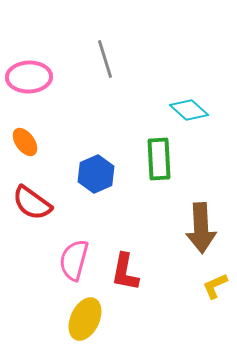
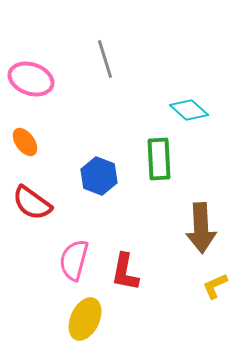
pink ellipse: moved 2 px right, 2 px down; rotated 21 degrees clockwise
blue hexagon: moved 3 px right, 2 px down; rotated 15 degrees counterclockwise
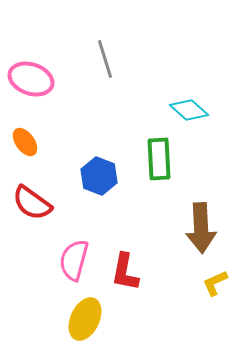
yellow L-shape: moved 3 px up
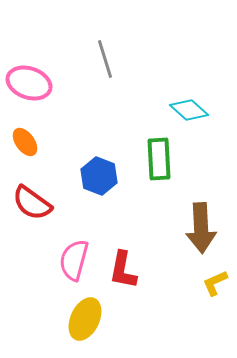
pink ellipse: moved 2 px left, 4 px down
red L-shape: moved 2 px left, 2 px up
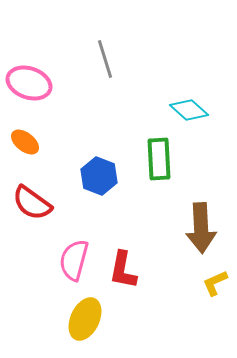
orange ellipse: rotated 16 degrees counterclockwise
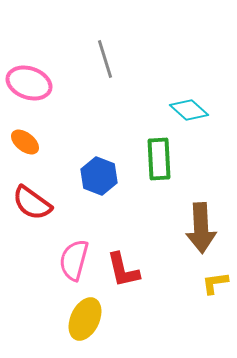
red L-shape: rotated 24 degrees counterclockwise
yellow L-shape: rotated 16 degrees clockwise
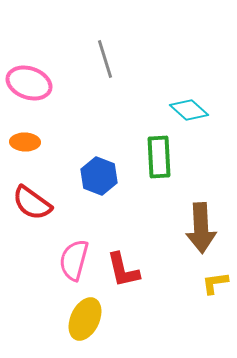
orange ellipse: rotated 36 degrees counterclockwise
green rectangle: moved 2 px up
